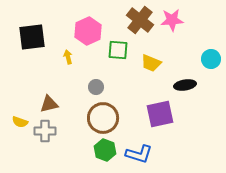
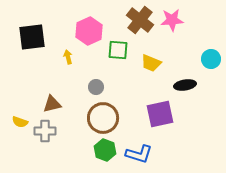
pink hexagon: moved 1 px right
brown triangle: moved 3 px right
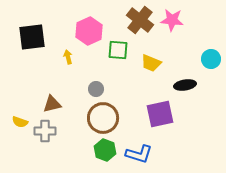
pink star: rotated 10 degrees clockwise
gray circle: moved 2 px down
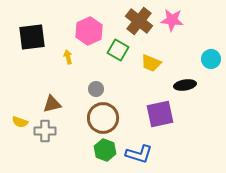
brown cross: moved 1 px left, 1 px down
green square: rotated 25 degrees clockwise
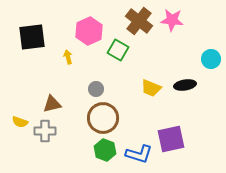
yellow trapezoid: moved 25 px down
purple square: moved 11 px right, 25 px down
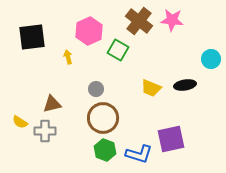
yellow semicircle: rotated 14 degrees clockwise
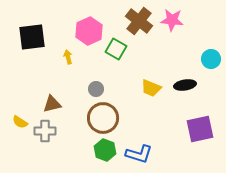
green square: moved 2 px left, 1 px up
purple square: moved 29 px right, 10 px up
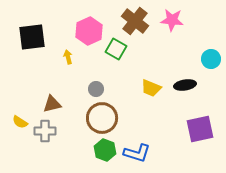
brown cross: moved 4 px left
brown circle: moved 1 px left
blue L-shape: moved 2 px left, 1 px up
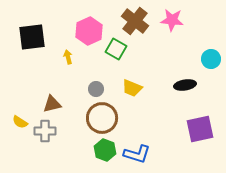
yellow trapezoid: moved 19 px left
blue L-shape: moved 1 px down
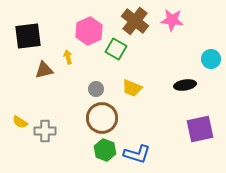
black square: moved 4 px left, 1 px up
brown triangle: moved 8 px left, 34 px up
